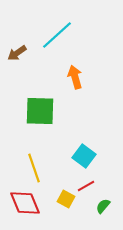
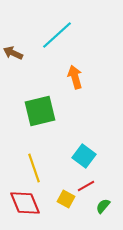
brown arrow: moved 4 px left; rotated 60 degrees clockwise
green square: rotated 16 degrees counterclockwise
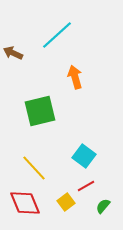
yellow line: rotated 24 degrees counterclockwise
yellow square: moved 3 px down; rotated 24 degrees clockwise
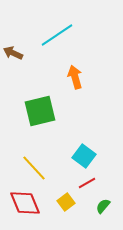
cyan line: rotated 8 degrees clockwise
red line: moved 1 px right, 3 px up
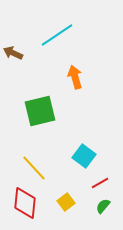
red line: moved 13 px right
red diamond: rotated 28 degrees clockwise
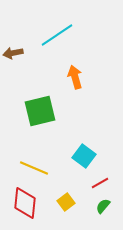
brown arrow: rotated 36 degrees counterclockwise
yellow line: rotated 24 degrees counterclockwise
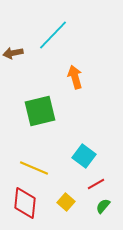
cyan line: moved 4 px left; rotated 12 degrees counterclockwise
red line: moved 4 px left, 1 px down
yellow square: rotated 12 degrees counterclockwise
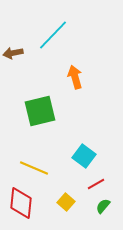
red diamond: moved 4 px left
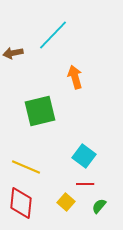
yellow line: moved 8 px left, 1 px up
red line: moved 11 px left; rotated 30 degrees clockwise
green semicircle: moved 4 px left
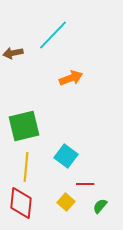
orange arrow: moved 4 px left, 1 px down; rotated 85 degrees clockwise
green square: moved 16 px left, 15 px down
cyan square: moved 18 px left
yellow line: rotated 72 degrees clockwise
green semicircle: moved 1 px right
